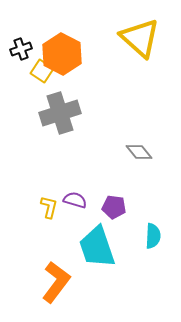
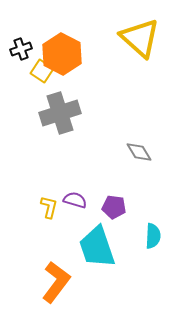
gray diamond: rotated 8 degrees clockwise
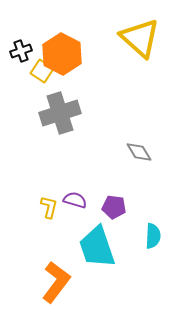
black cross: moved 2 px down
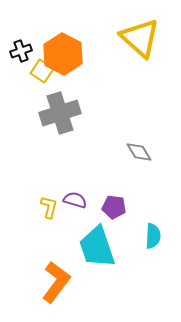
orange hexagon: moved 1 px right
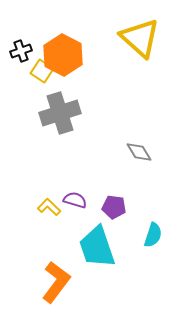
orange hexagon: moved 1 px down
yellow L-shape: rotated 60 degrees counterclockwise
cyan semicircle: moved 1 px up; rotated 15 degrees clockwise
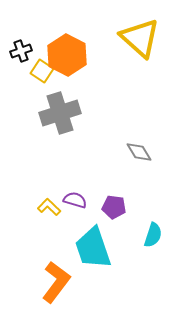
orange hexagon: moved 4 px right
cyan trapezoid: moved 4 px left, 1 px down
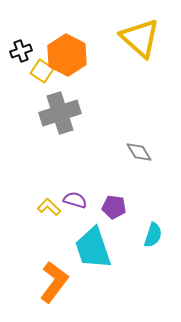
orange L-shape: moved 2 px left
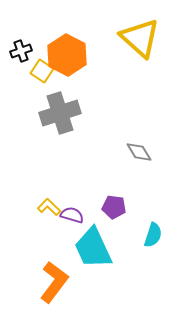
purple semicircle: moved 3 px left, 15 px down
cyan trapezoid: rotated 6 degrees counterclockwise
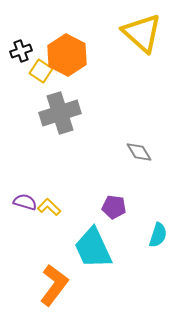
yellow triangle: moved 2 px right, 5 px up
yellow square: moved 1 px left
purple semicircle: moved 47 px left, 13 px up
cyan semicircle: moved 5 px right
orange L-shape: moved 3 px down
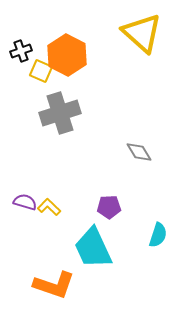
yellow square: rotated 10 degrees counterclockwise
purple pentagon: moved 5 px left; rotated 10 degrees counterclockwise
orange L-shape: rotated 72 degrees clockwise
